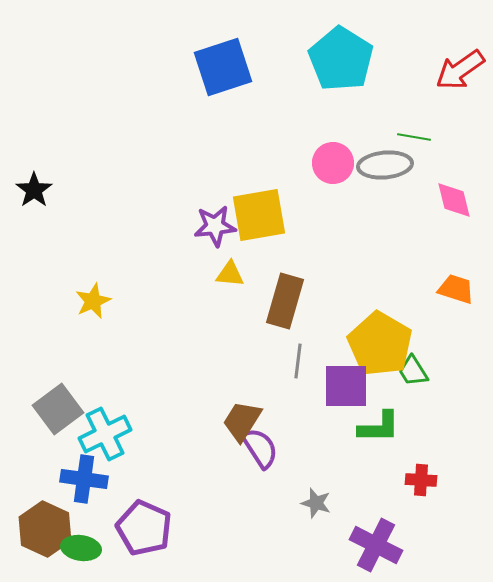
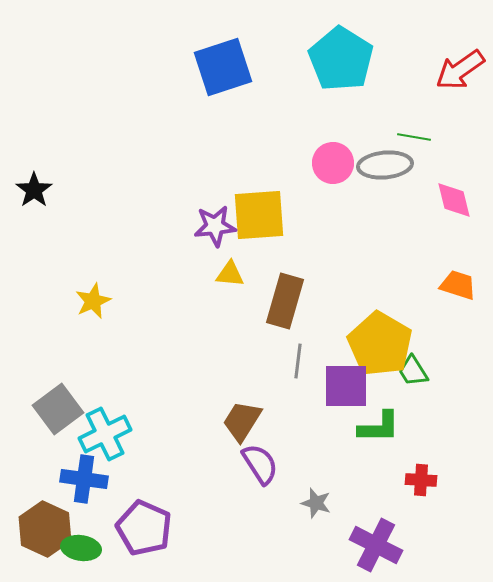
yellow square: rotated 6 degrees clockwise
orange trapezoid: moved 2 px right, 4 px up
purple semicircle: moved 16 px down
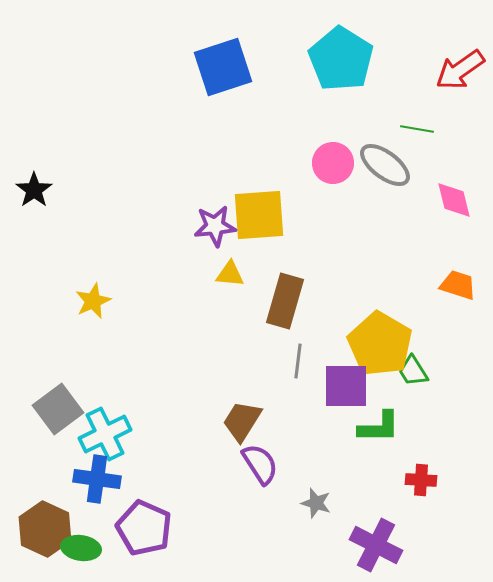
green line: moved 3 px right, 8 px up
gray ellipse: rotated 42 degrees clockwise
blue cross: moved 13 px right
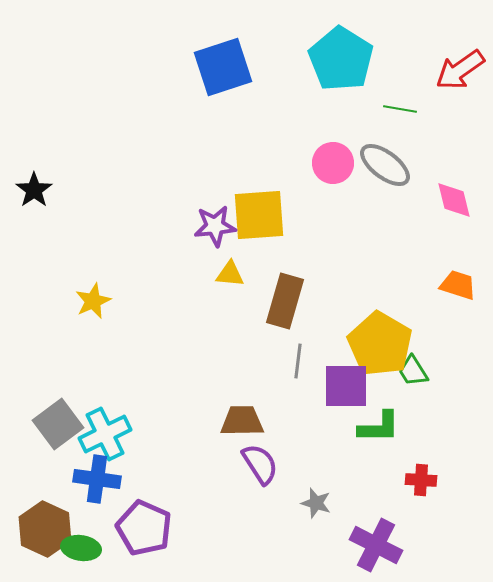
green line: moved 17 px left, 20 px up
gray square: moved 15 px down
brown trapezoid: rotated 57 degrees clockwise
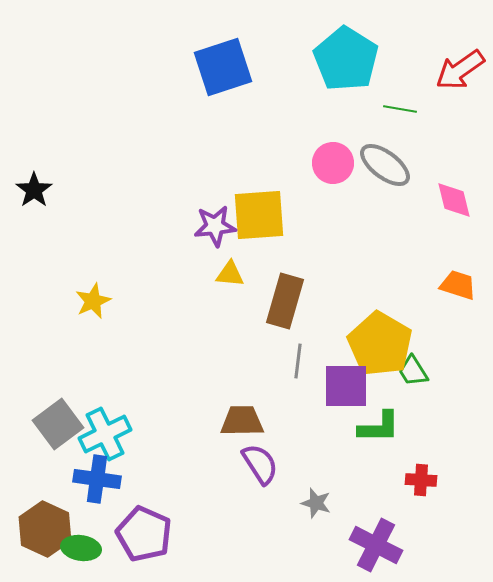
cyan pentagon: moved 5 px right
purple pentagon: moved 6 px down
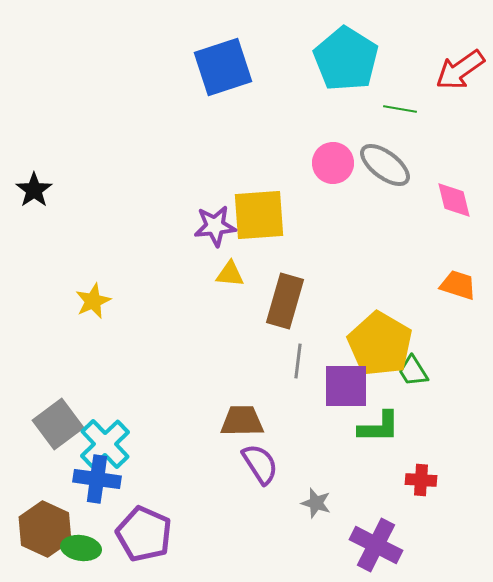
cyan cross: moved 10 px down; rotated 18 degrees counterclockwise
